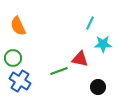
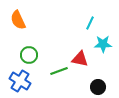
orange semicircle: moved 6 px up
green circle: moved 16 px right, 3 px up
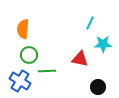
orange semicircle: moved 5 px right, 9 px down; rotated 30 degrees clockwise
green line: moved 12 px left; rotated 18 degrees clockwise
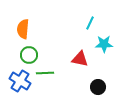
cyan star: moved 1 px right
green line: moved 2 px left, 2 px down
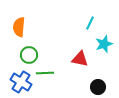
orange semicircle: moved 4 px left, 2 px up
cyan star: rotated 18 degrees counterclockwise
blue cross: moved 1 px right, 1 px down
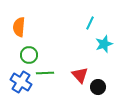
red triangle: moved 16 px down; rotated 36 degrees clockwise
